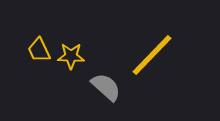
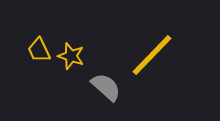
yellow star: rotated 16 degrees clockwise
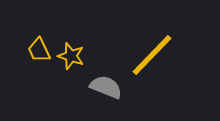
gray semicircle: rotated 20 degrees counterclockwise
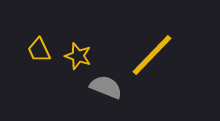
yellow star: moved 7 px right
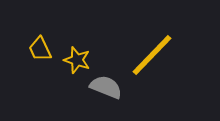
yellow trapezoid: moved 1 px right, 1 px up
yellow star: moved 1 px left, 4 px down
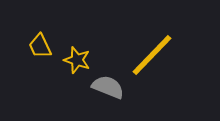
yellow trapezoid: moved 3 px up
gray semicircle: moved 2 px right
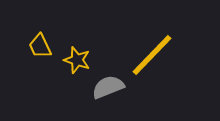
gray semicircle: rotated 44 degrees counterclockwise
